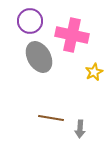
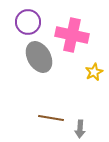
purple circle: moved 2 px left, 1 px down
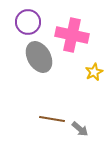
brown line: moved 1 px right, 1 px down
gray arrow: rotated 54 degrees counterclockwise
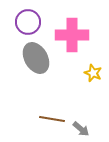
pink cross: rotated 12 degrees counterclockwise
gray ellipse: moved 3 px left, 1 px down
yellow star: moved 1 px left, 1 px down; rotated 24 degrees counterclockwise
gray arrow: moved 1 px right
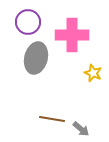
gray ellipse: rotated 44 degrees clockwise
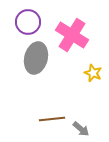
pink cross: rotated 32 degrees clockwise
brown line: rotated 15 degrees counterclockwise
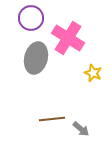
purple circle: moved 3 px right, 4 px up
pink cross: moved 4 px left, 3 px down
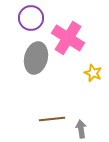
gray arrow: rotated 138 degrees counterclockwise
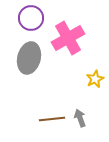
pink cross: rotated 28 degrees clockwise
gray ellipse: moved 7 px left
yellow star: moved 2 px right, 6 px down; rotated 24 degrees clockwise
gray arrow: moved 1 px left, 11 px up; rotated 12 degrees counterclockwise
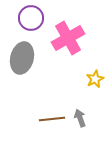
gray ellipse: moved 7 px left
